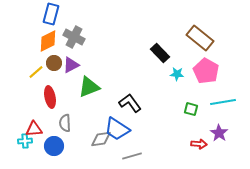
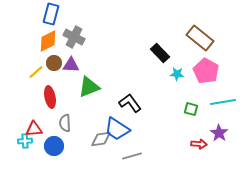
purple triangle: rotated 30 degrees clockwise
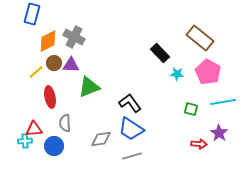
blue rectangle: moved 19 px left
pink pentagon: moved 2 px right, 1 px down
blue trapezoid: moved 14 px right
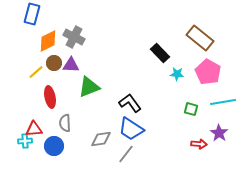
gray line: moved 6 px left, 2 px up; rotated 36 degrees counterclockwise
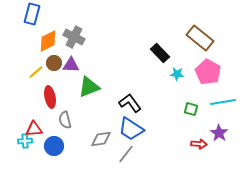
gray semicircle: moved 3 px up; rotated 12 degrees counterclockwise
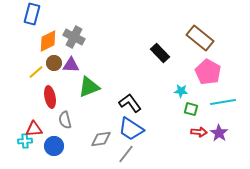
cyan star: moved 4 px right, 17 px down
red arrow: moved 12 px up
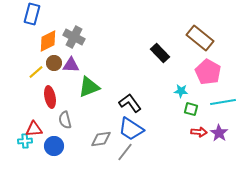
gray line: moved 1 px left, 2 px up
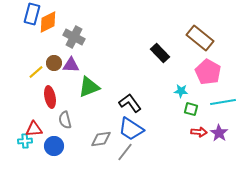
orange diamond: moved 19 px up
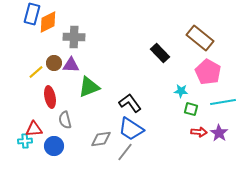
gray cross: rotated 25 degrees counterclockwise
